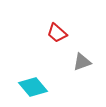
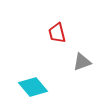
red trapezoid: rotated 35 degrees clockwise
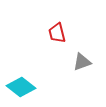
cyan diamond: moved 12 px left; rotated 12 degrees counterclockwise
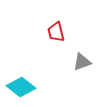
red trapezoid: moved 1 px left, 1 px up
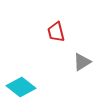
gray triangle: rotated 12 degrees counterclockwise
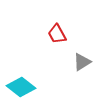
red trapezoid: moved 1 px right, 2 px down; rotated 15 degrees counterclockwise
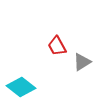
red trapezoid: moved 12 px down
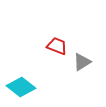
red trapezoid: rotated 140 degrees clockwise
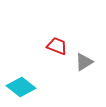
gray triangle: moved 2 px right
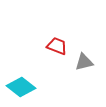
gray triangle: rotated 18 degrees clockwise
